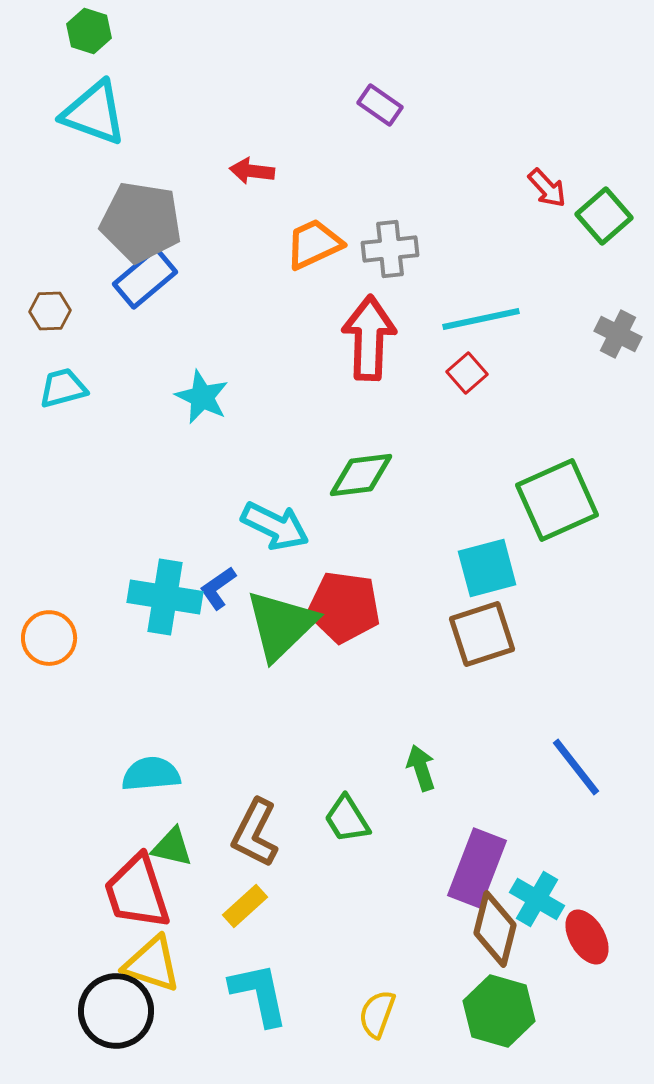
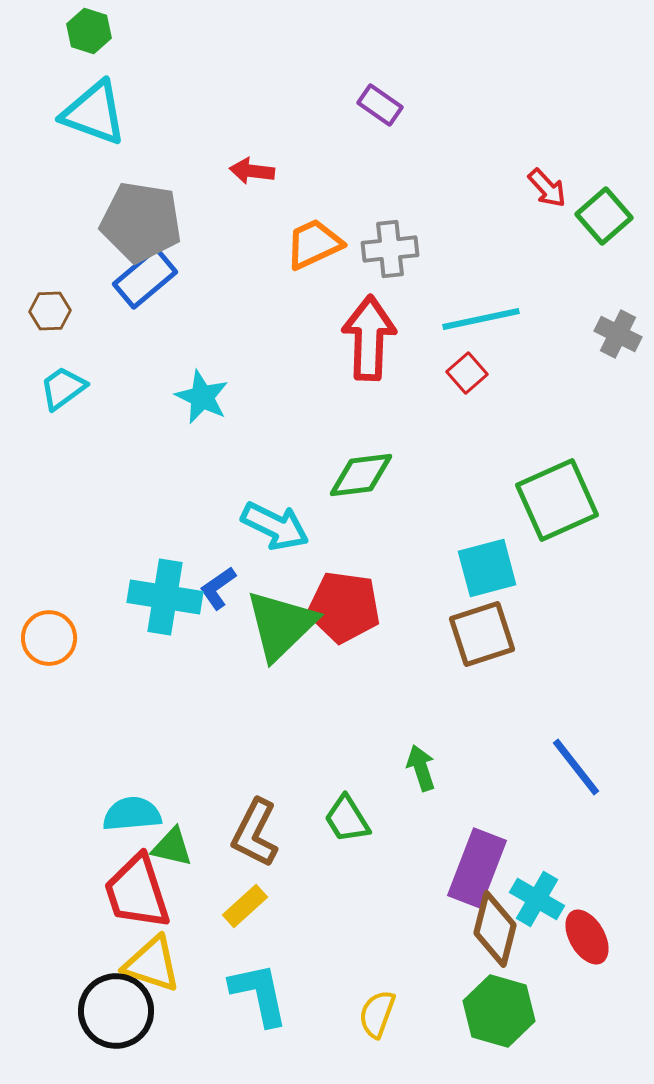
cyan trapezoid at (63, 388): rotated 21 degrees counterclockwise
cyan semicircle at (151, 774): moved 19 px left, 40 px down
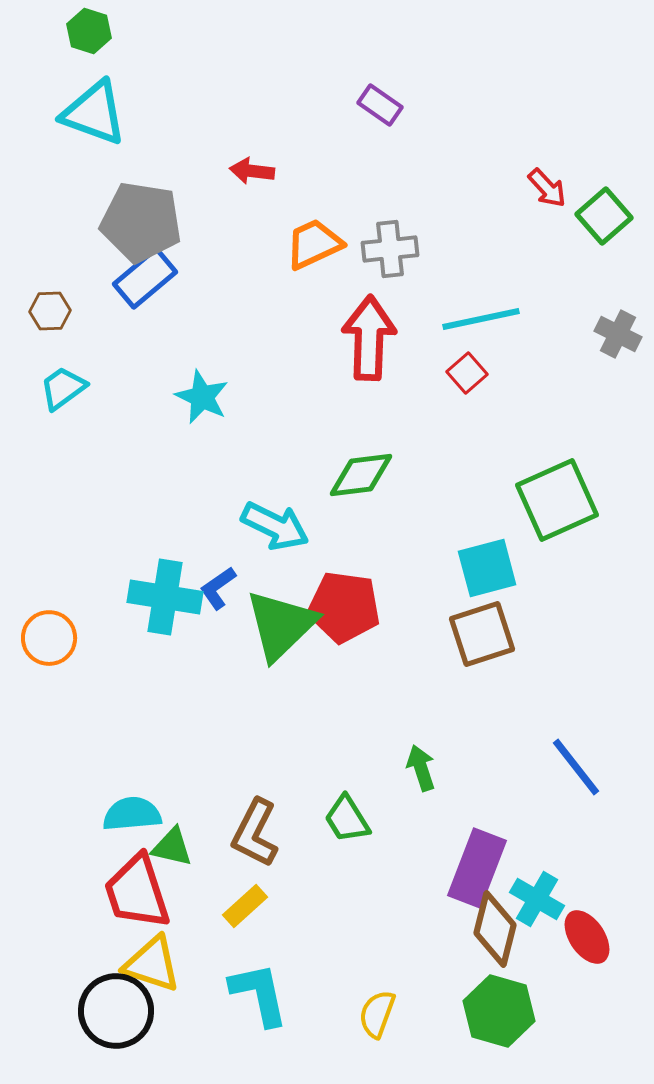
red ellipse at (587, 937): rotated 4 degrees counterclockwise
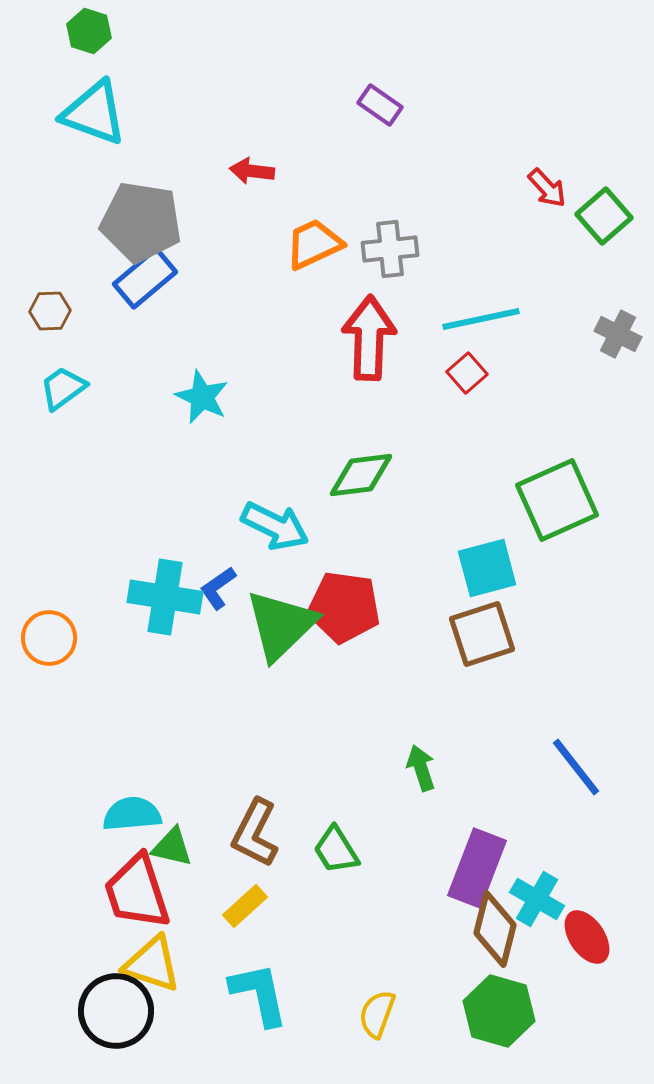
green trapezoid at (347, 819): moved 11 px left, 31 px down
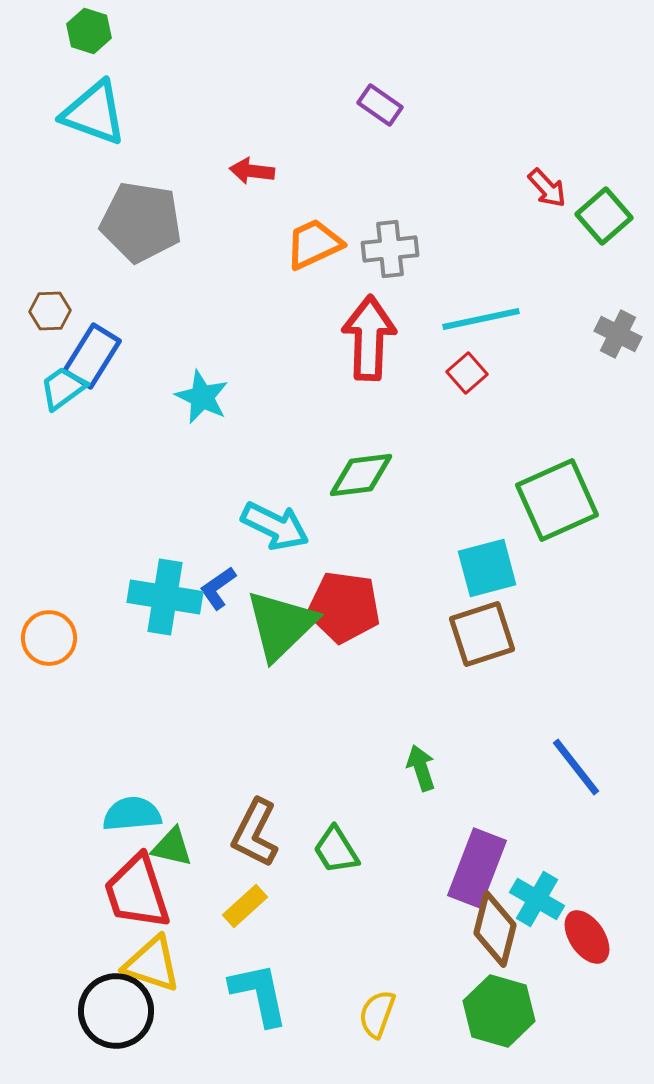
blue rectangle at (145, 278): moved 53 px left, 78 px down; rotated 18 degrees counterclockwise
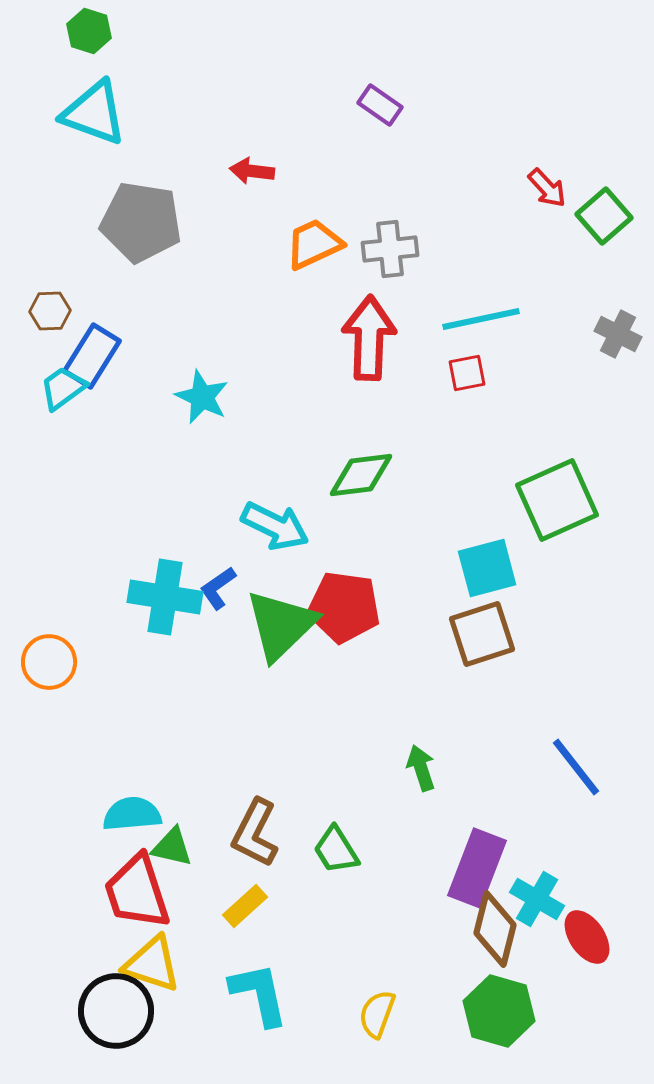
red square at (467, 373): rotated 30 degrees clockwise
orange circle at (49, 638): moved 24 px down
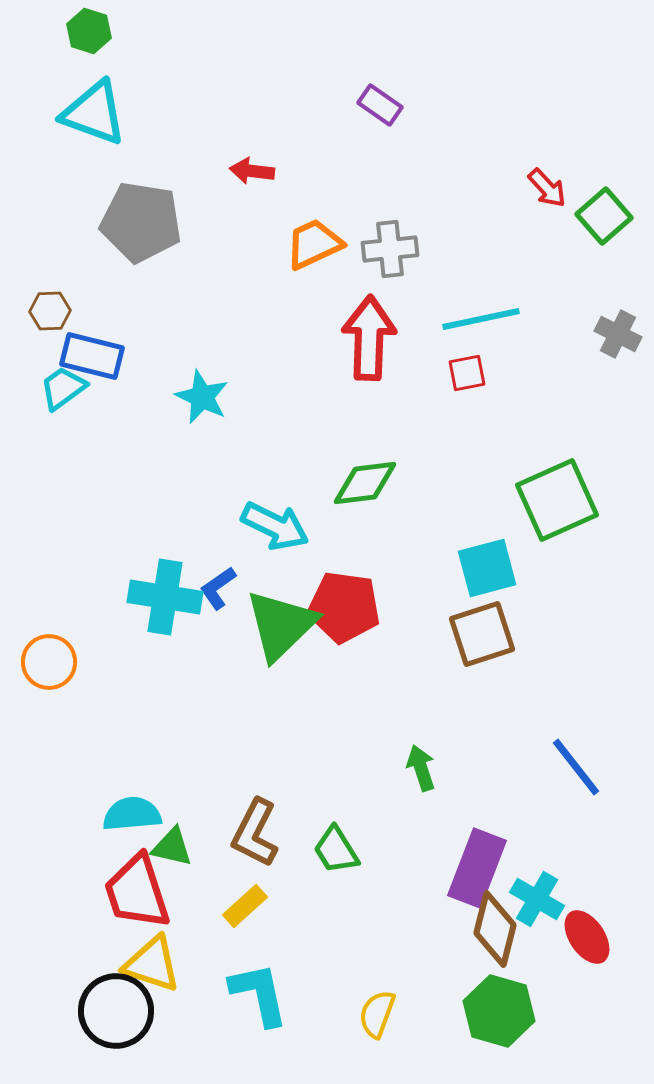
blue rectangle at (92, 356): rotated 72 degrees clockwise
green diamond at (361, 475): moved 4 px right, 8 px down
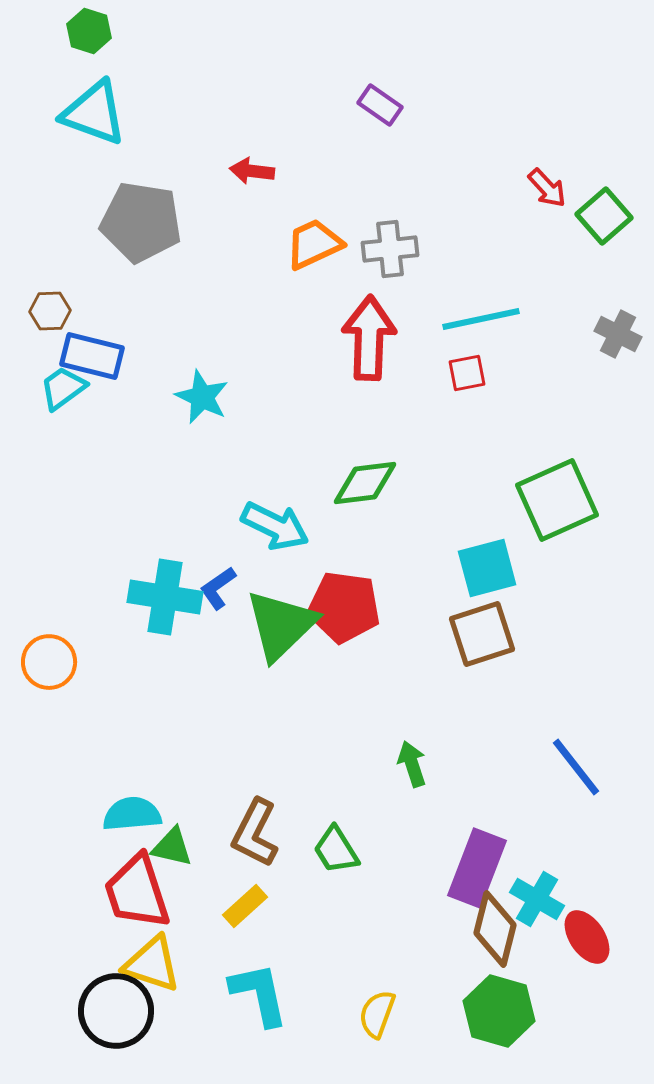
green arrow at (421, 768): moved 9 px left, 4 px up
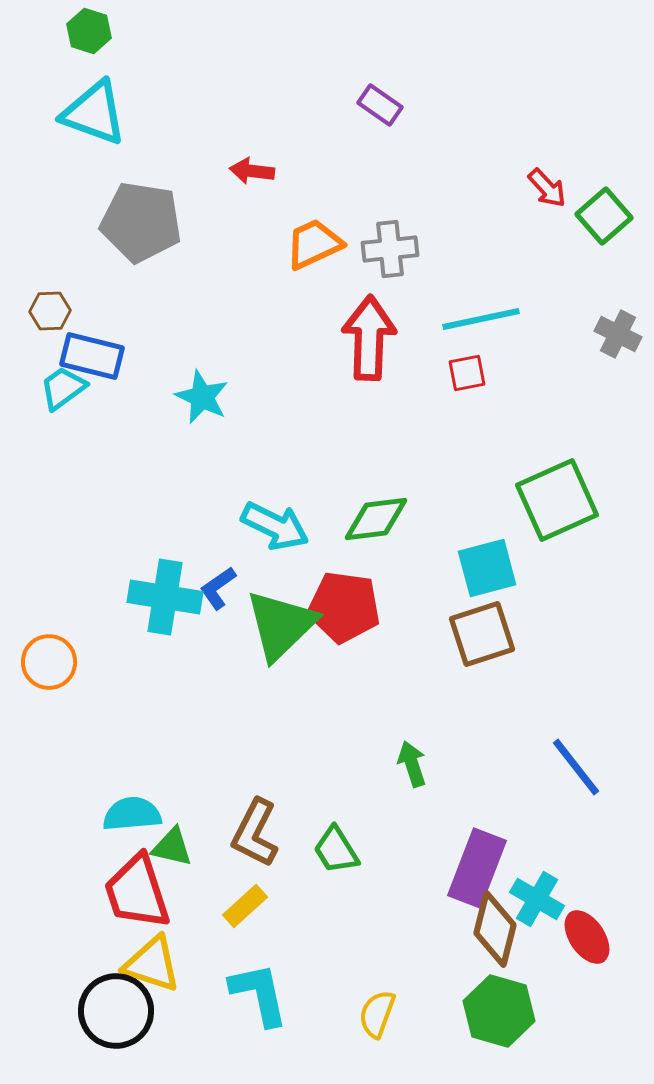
green diamond at (365, 483): moved 11 px right, 36 px down
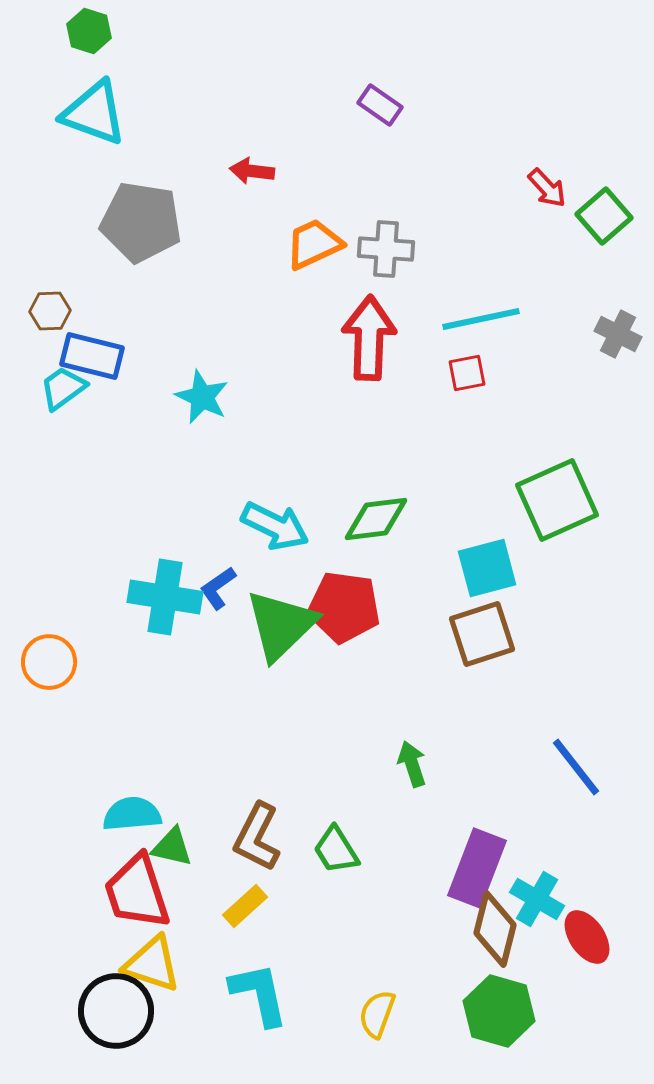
gray cross at (390, 249): moved 4 px left; rotated 10 degrees clockwise
brown L-shape at (255, 833): moved 2 px right, 4 px down
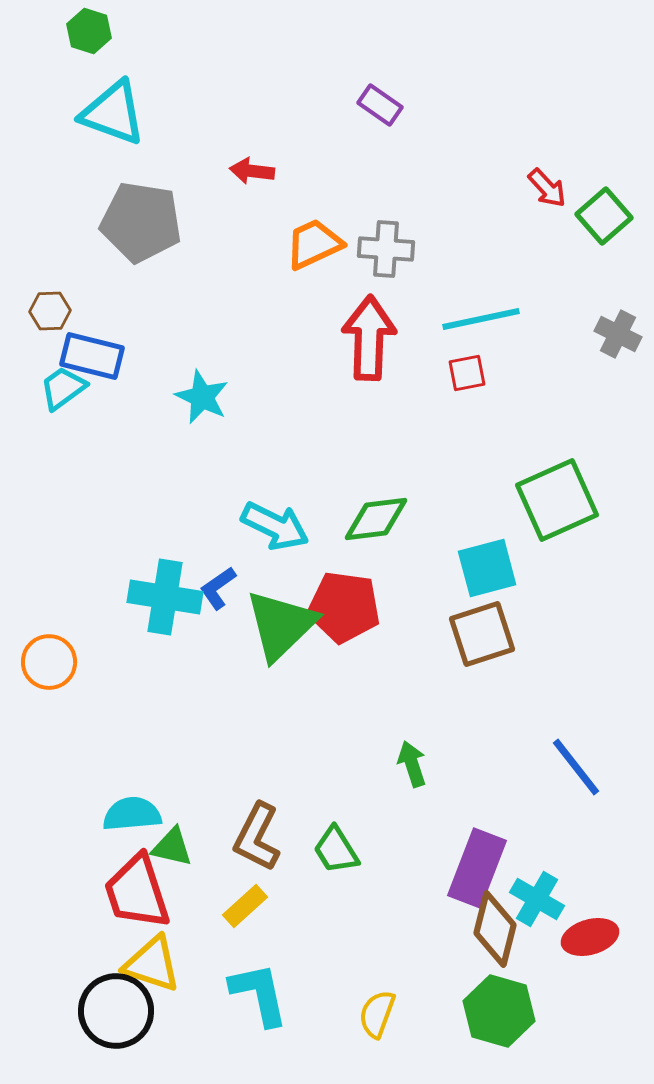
cyan triangle at (94, 113): moved 19 px right
red ellipse at (587, 937): moved 3 px right; rotated 72 degrees counterclockwise
